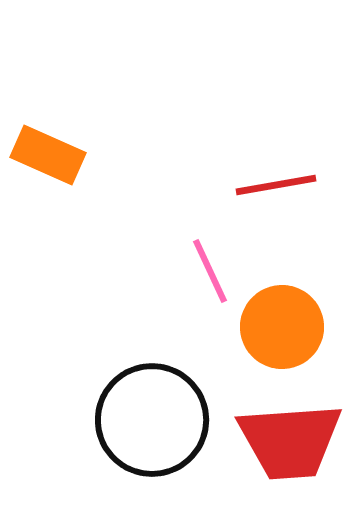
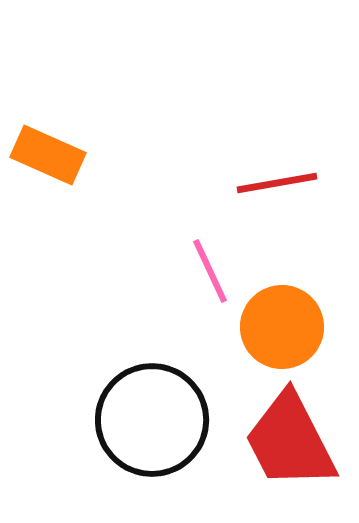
red line: moved 1 px right, 2 px up
red trapezoid: rotated 67 degrees clockwise
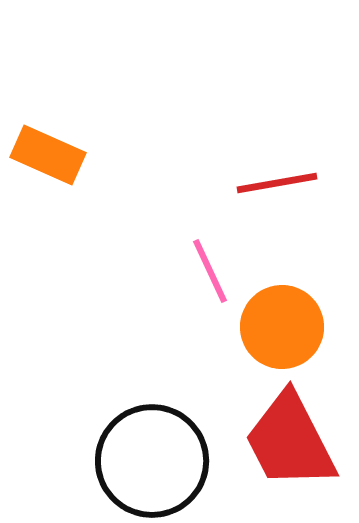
black circle: moved 41 px down
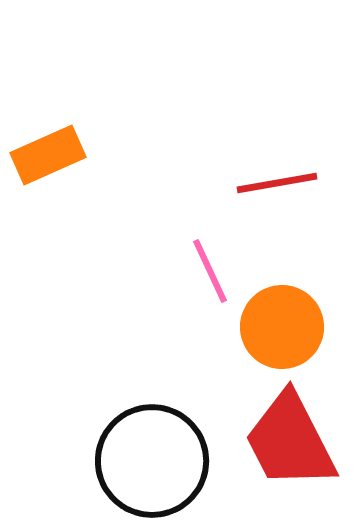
orange rectangle: rotated 48 degrees counterclockwise
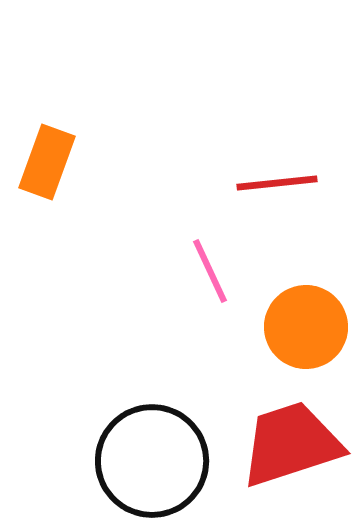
orange rectangle: moved 1 px left, 7 px down; rotated 46 degrees counterclockwise
red line: rotated 4 degrees clockwise
orange circle: moved 24 px right
red trapezoid: moved 1 px right, 3 px down; rotated 99 degrees clockwise
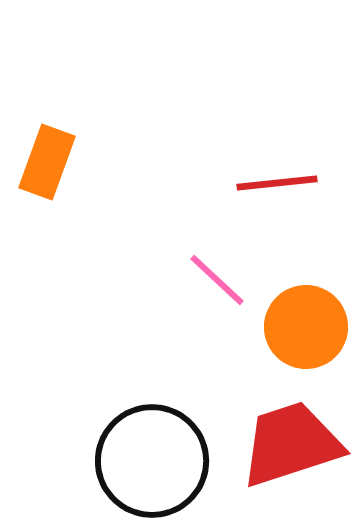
pink line: moved 7 px right, 9 px down; rotated 22 degrees counterclockwise
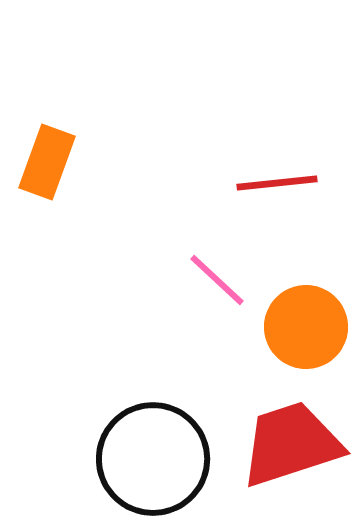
black circle: moved 1 px right, 2 px up
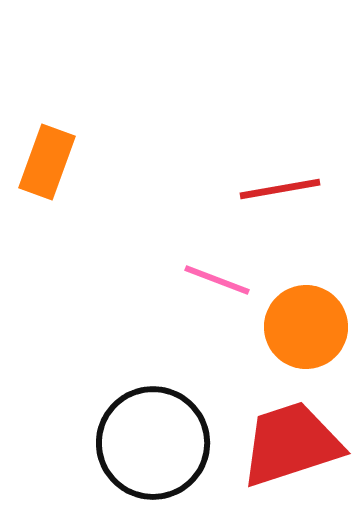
red line: moved 3 px right, 6 px down; rotated 4 degrees counterclockwise
pink line: rotated 22 degrees counterclockwise
black circle: moved 16 px up
